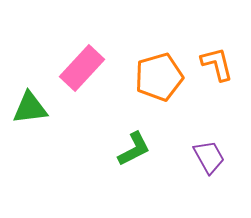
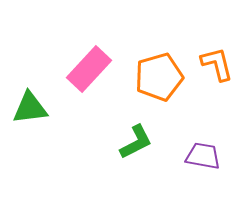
pink rectangle: moved 7 px right, 1 px down
green L-shape: moved 2 px right, 7 px up
purple trapezoid: moved 6 px left, 1 px up; rotated 51 degrees counterclockwise
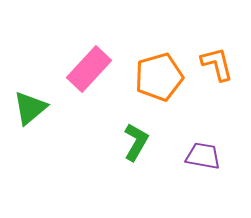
green triangle: rotated 33 degrees counterclockwise
green L-shape: rotated 33 degrees counterclockwise
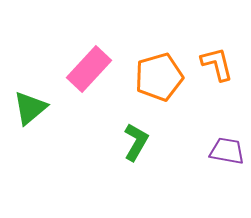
purple trapezoid: moved 24 px right, 5 px up
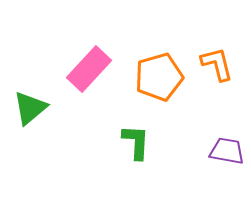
green L-shape: rotated 27 degrees counterclockwise
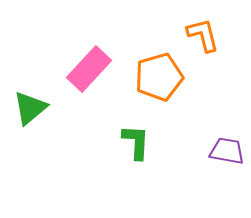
orange L-shape: moved 14 px left, 29 px up
